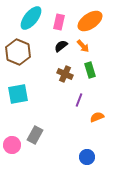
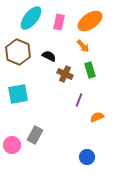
black semicircle: moved 12 px left, 10 px down; rotated 64 degrees clockwise
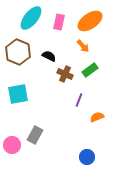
green rectangle: rotated 70 degrees clockwise
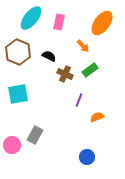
orange ellipse: moved 12 px right, 2 px down; rotated 20 degrees counterclockwise
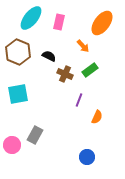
orange semicircle: rotated 136 degrees clockwise
